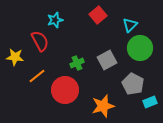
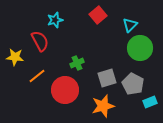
gray square: moved 18 px down; rotated 12 degrees clockwise
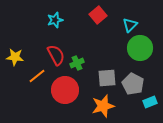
red semicircle: moved 16 px right, 14 px down
gray square: rotated 12 degrees clockwise
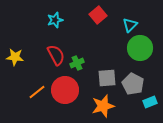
orange line: moved 16 px down
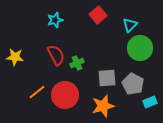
red circle: moved 5 px down
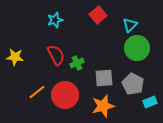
green circle: moved 3 px left
gray square: moved 3 px left
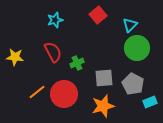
red semicircle: moved 3 px left, 3 px up
red circle: moved 1 px left, 1 px up
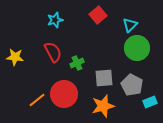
gray pentagon: moved 1 px left, 1 px down
orange line: moved 8 px down
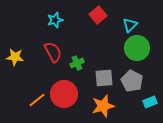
gray pentagon: moved 4 px up
